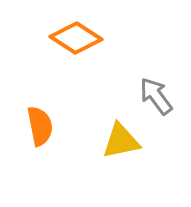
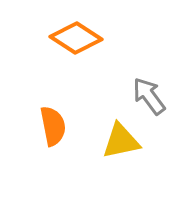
gray arrow: moved 7 px left
orange semicircle: moved 13 px right
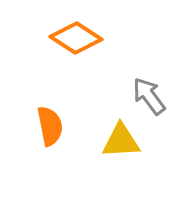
orange semicircle: moved 3 px left
yellow triangle: rotated 9 degrees clockwise
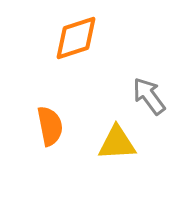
orange diamond: rotated 51 degrees counterclockwise
yellow triangle: moved 4 px left, 2 px down
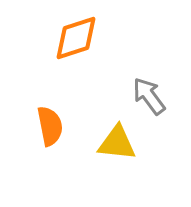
yellow triangle: rotated 9 degrees clockwise
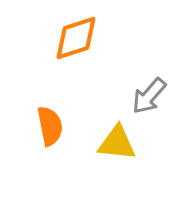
gray arrow: rotated 102 degrees counterclockwise
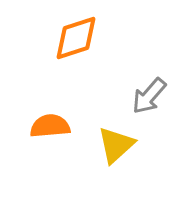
orange semicircle: rotated 84 degrees counterclockwise
yellow triangle: moved 1 px left, 2 px down; rotated 48 degrees counterclockwise
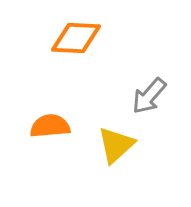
orange diamond: rotated 21 degrees clockwise
